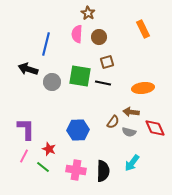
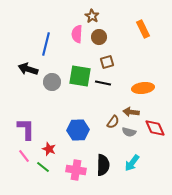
brown star: moved 4 px right, 3 px down
pink line: rotated 64 degrees counterclockwise
black semicircle: moved 6 px up
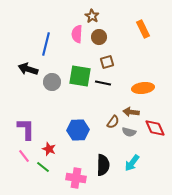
pink cross: moved 8 px down
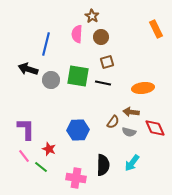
orange rectangle: moved 13 px right
brown circle: moved 2 px right
green square: moved 2 px left
gray circle: moved 1 px left, 2 px up
green line: moved 2 px left
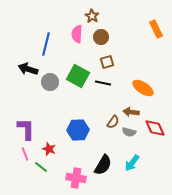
green square: rotated 20 degrees clockwise
gray circle: moved 1 px left, 2 px down
orange ellipse: rotated 40 degrees clockwise
pink line: moved 1 px right, 2 px up; rotated 16 degrees clockwise
black semicircle: rotated 30 degrees clockwise
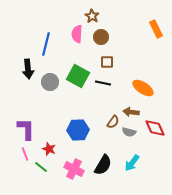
brown square: rotated 16 degrees clockwise
black arrow: rotated 114 degrees counterclockwise
pink cross: moved 2 px left, 9 px up; rotated 18 degrees clockwise
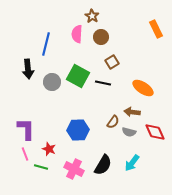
brown square: moved 5 px right; rotated 32 degrees counterclockwise
gray circle: moved 2 px right
brown arrow: moved 1 px right
red diamond: moved 4 px down
green line: rotated 24 degrees counterclockwise
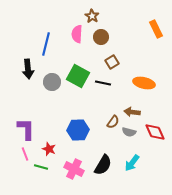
orange ellipse: moved 1 px right, 5 px up; rotated 20 degrees counterclockwise
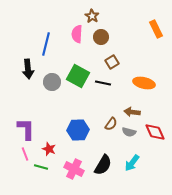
brown semicircle: moved 2 px left, 2 px down
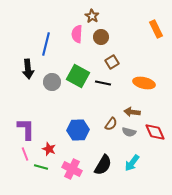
pink cross: moved 2 px left
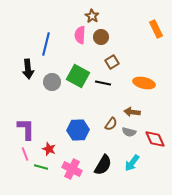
pink semicircle: moved 3 px right, 1 px down
red diamond: moved 7 px down
